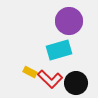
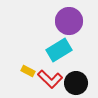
cyan rectangle: rotated 15 degrees counterclockwise
yellow rectangle: moved 2 px left, 1 px up
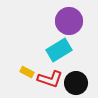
yellow rectangle: moved 1 px left, 1 px down
red L-shape: rotated 25 degrees counterclockwise
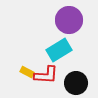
purple circle: moved 1 px up
red L-shape: moved 4 px left, 4 px up; rotated 15 degrees counterclockwise
